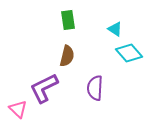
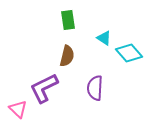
cyan triangle: moved 11 px left, 9 px down
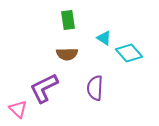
brown semicircle: moved 2 px up; rotated 75 degrees clockwise
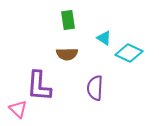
cyan diamond: rotated 24 degrees counterclockwise
purple L-shape: moved 5 px left, 2 px up; rotated 60 degrees counterclockwise
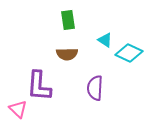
cyan triangle: moved 1 px right, 2 px down
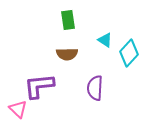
cyan diamond: rotated 72 degrees counterclockwise
purple L-shape: rotated 80 degrees clockwise
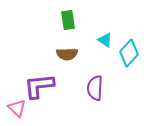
pink triangle: moved 1 px left, 1 px up
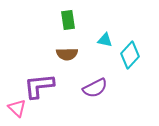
cyan triangle: rotated 21 degrees counterclockwise
cyan diamond: moved 1 px right, 2 px down
purple semicircle: rotated 120 degrees counterclockwise
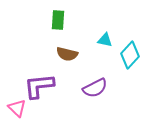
green rectangle: moved 10 px left; rotated 12 degrees clockwise
brown semicircle: rotated 15 degrees clockwise
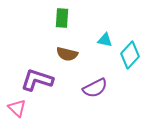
green rectangle: moved 4 px right, 2 px up
purple L-shape: moved 2 px left, 6 px up; rotated 24 degrees clockwise
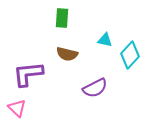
purple L-shape: moved 9 px left, 6 px up; rotated 24 degrees counterclockwise
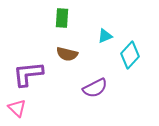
cyan triangle: moved 4 px up; rotated 35 degrees counterclockwise
